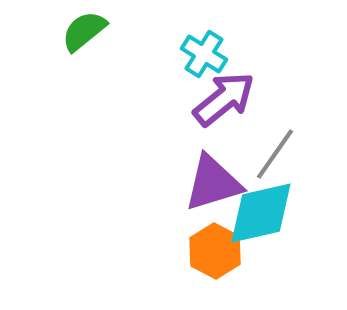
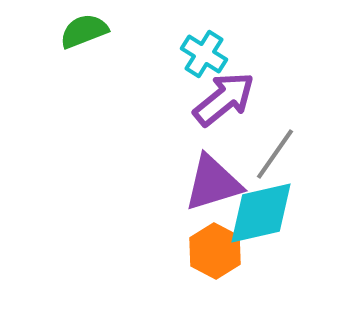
green semicircle: rotated 18 degrees clockwise
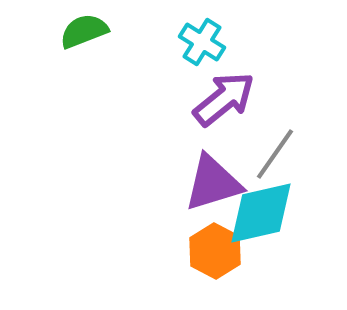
cyan cross: moved 2 px left, 12 px up
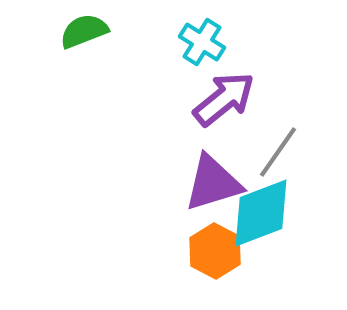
gray line: moved 3 px right, 2 px up
cyan diamond: rotated 8 degrees counterclockwise
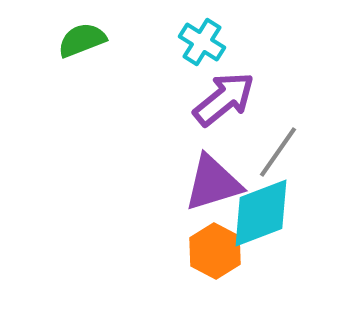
green semicircle: moved 2 px left, 9 px down
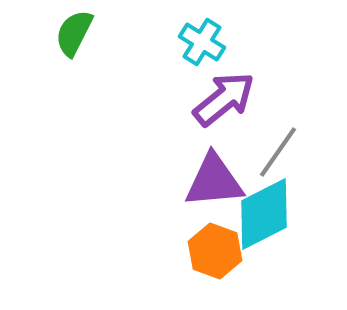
green semicircle: moved 8 px left, 7 px up; rotated 42 degrees counterclockwise
purple triangle: moved 1 px right, 2 px up; rotated 12 degrees clockwise
cyan diamond: moved 3 px right, 1 px down; rotated 6 degrees counterclockwise
orange hexagon: rotated 8 degrees counterclockwise
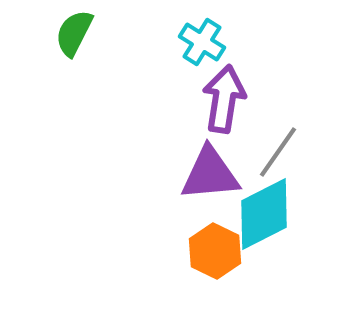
purple arrow: rotated 42 degrees counterclockwise
purple triangle: moved 4 px left, 7 px up
orange hexagon: rotated 6 degrees clockwise
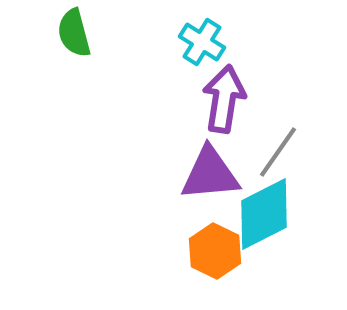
green semicircle: rotated 42 degrees counterclockwise
